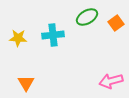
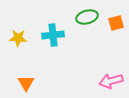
green ellipse: rotated 15 degrees clockwise
orange square: rotated 21 degrees clockwise
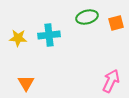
cyan cross: moved 4 px left
pink arrow: rotated 130 degrees clockwise
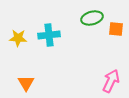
green ellipse: moved 5 px right, 1 px down
orange square: moved 6 px down; rotated 21 degrees clockwise
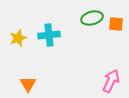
orange square: moved 5 px up
yellow star: rotated 24 degrees counterclockwise
orange triangle: moved 2 px right, 1 px down
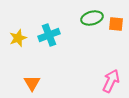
cyan cross: rotated 15 degrees counterclockwise
orange triangle: moved 4 px right, 1 px up
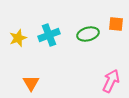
green ellipse: moved 4 px left, 16 px down
orange triangle: moved 1 px left
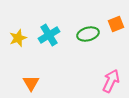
orange square: rotated 28 degrees counterclockwise
cyan cross: rotated 10 degrees counterclockwise
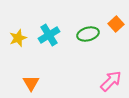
orange square: rotated 21 degrees counterclockwise
pink arrow: rotated 20 degrees clockwise
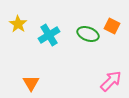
orange square: moved 4 px left, 2 px down; rotated 21 degrees counterclockwise
green ellipse: rotated 35 degrees clockwise
yellow star: moved 14 px up; rotated 18 degrees counterclockwise
